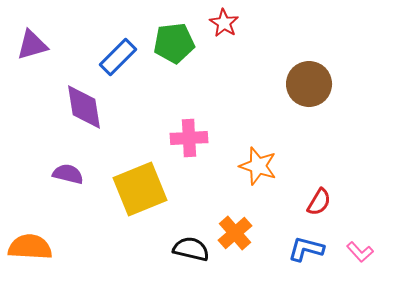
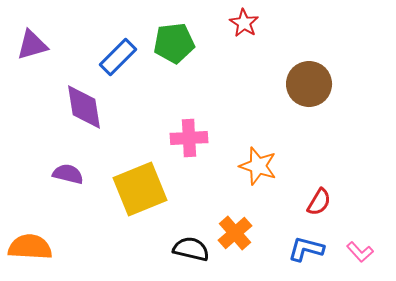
red star: moved 20 px right
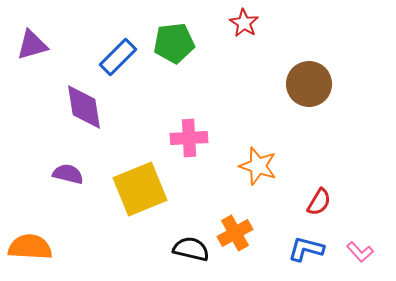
orange cross: rotated 12 degrees clockwise
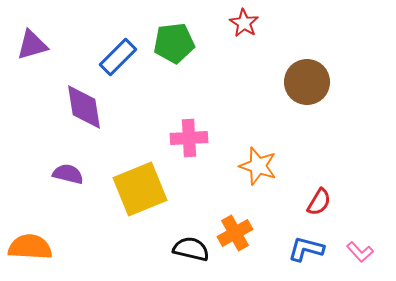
brown circle: moved 2 px left, 2 px up
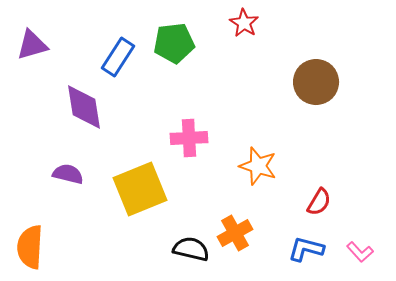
blue rectangle: rotated 12 degrees counterclockwise
brown circle: moved 9 px right
orange semicircle: rotated 90 degrees counterclockwise
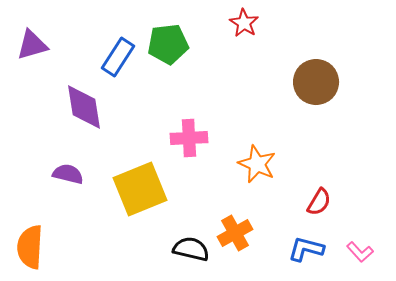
green pentagon: moved 6 px left, 1 px down
orange star: moved 1 px left, 2 px up; rotated 6 degrees clockwise
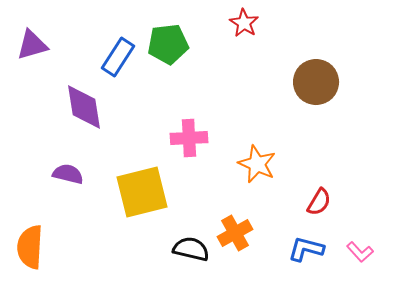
yellow square: moved 2 px right, 3 px down; rotated 8 degrees clockwise
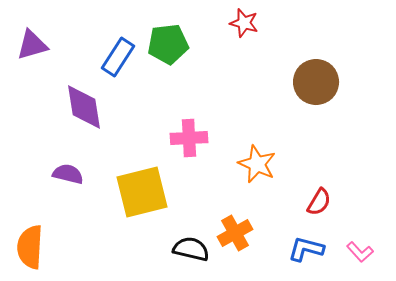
red star: rotated 16 degrees counterclockwise
